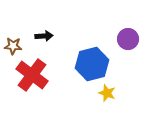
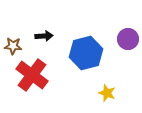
blue hexagon: moved 6 px left, 11 px up
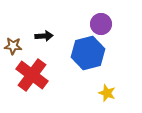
purple circle: moved 27 px left, 15 px up
blue hexagon: moved 2 px right
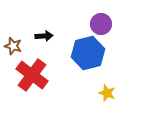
brown star: rotated 12 degrees clockwise
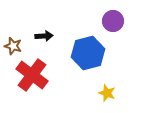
purple circle: moved 12 px right, 3 px up
